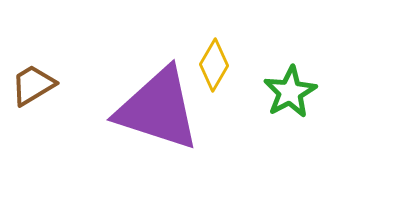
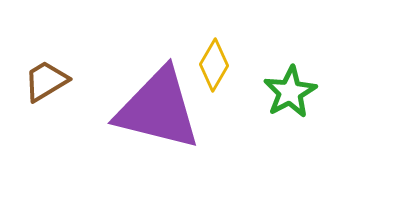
brown trapezoid: moved 13 px right, 4 px up
purple triangle: rotated 4 degrees counterclockwise
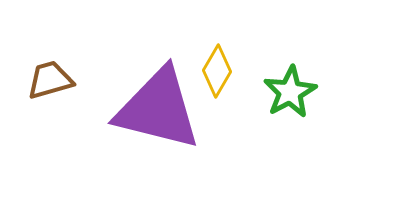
yellow diamond: moved 3 px right, 6 px down
brown trapezoid: moved 4 px right, 1 px up; rotated 15 degrees clockwise
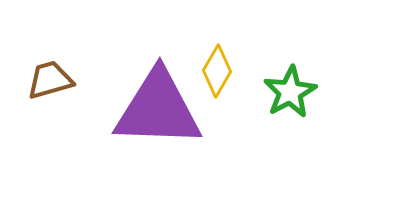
purple triangle: rotated 12 degrees counterclockwise
